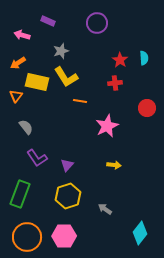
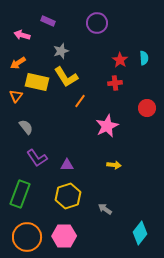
orange line: rotated 64 degrees counterclockwise
purple triangle: rotated 48 degrees clockwise
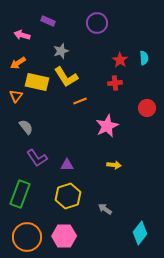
orange line: rotated 32 degrees clockwise
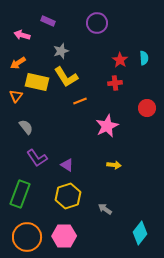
purple triangle: rotated 32 degrees clockwise
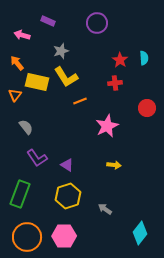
orange arrow: moved 1 px left; rotated 84 degrees clockwise
orange triangle: moved 1 px left, 1 px up
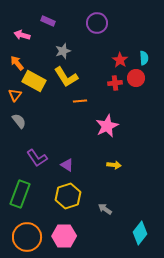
gray star: moved 2 px right
yellow rectangle: moved 3 px left, 1 px up; rotated 15 degrees clockwise
orange line: rotated 16 degrees clockwise
red circle: moved 11 px left, 30 px up
gray semicircle: moved 7 px left, 6 px up
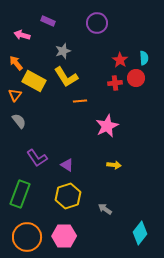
orange arrow: moved 1 px left
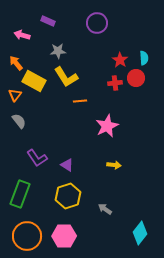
gray star: moved 5 px left; rotated 14 degrees clockwise
orange circle: moved 1 px up
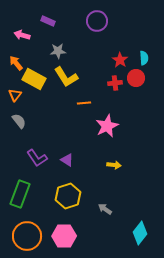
purple circle: moved 2 px up
yellow rectangle: moved 2 px up
orange line: moved 4 px right, 2 px down
purple triangle: moved 5 px up
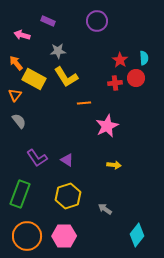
cyan diamond: moved 3 px left, 2 px down
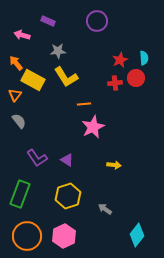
red star: rotated 14 degrees clockwise
yellow rectangle: moved 1 px left, 1 px down
orange line: moved 1 px down
pink star: moved 14 px left, 1 px down
pink hexagon: rotated 25 degrees counterclockwise
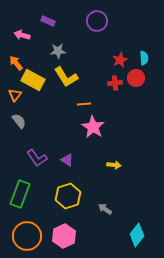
pink star: rotated 15 degrees counterclockwise
